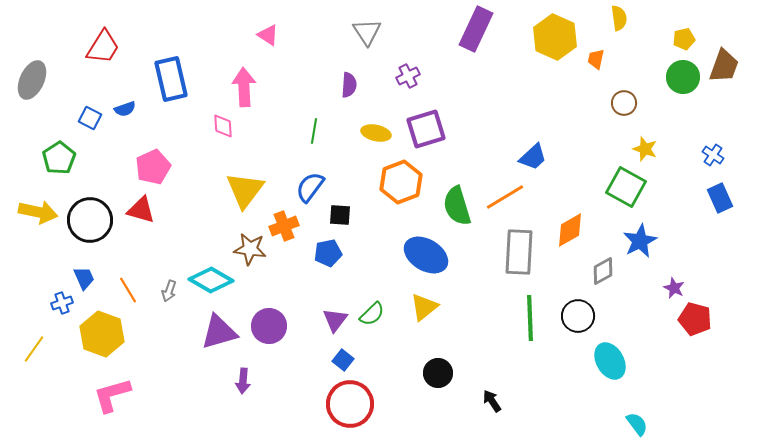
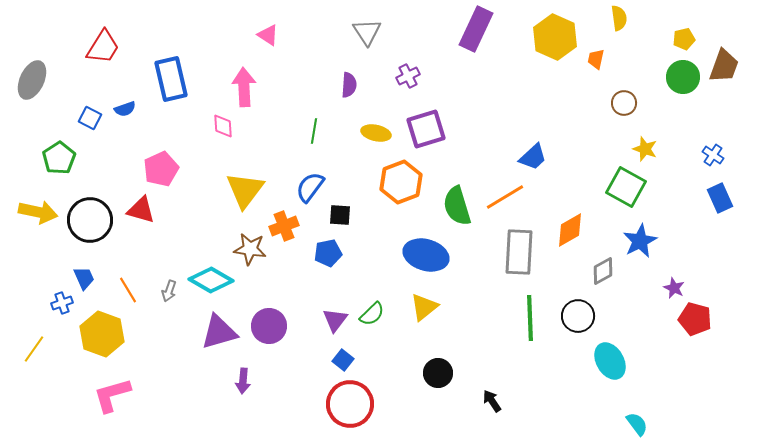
pink pentagon at (153, 167): moved 8 px right, 2 px down
blue ellipse at (426, 255): rotated 15 degrees counterclockwise
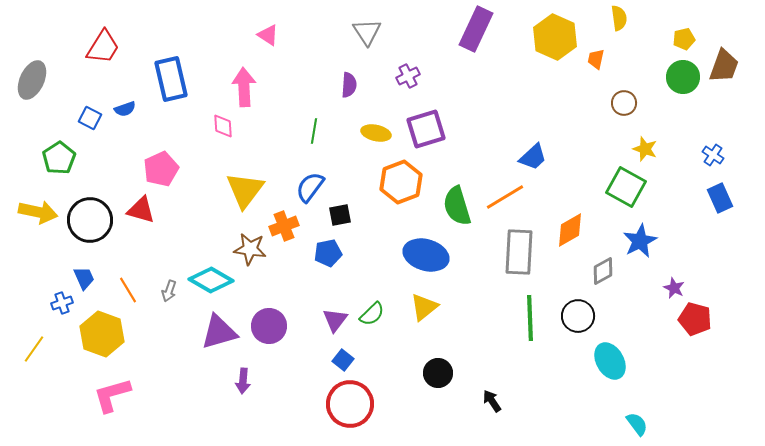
black square at (340, 215): rotated 15 degrees counterclockwise
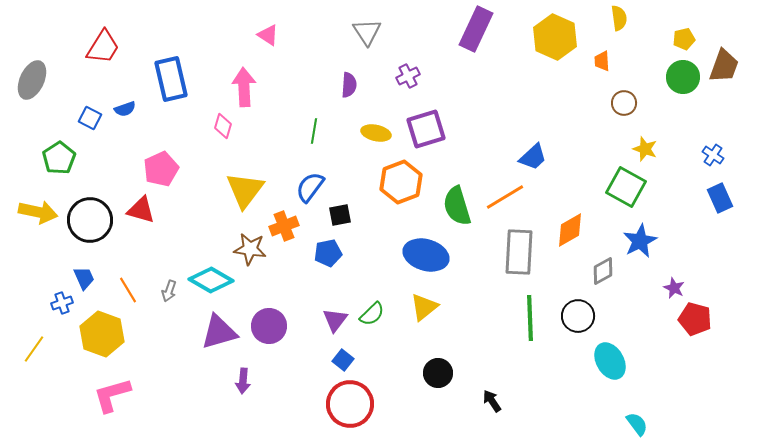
orange trapezoid at (596, 59): moved 6 px right, 2 px down; rotated 15 degrees counterclockwise
pink diamond at (223, 126): rotated 20 degrees clockwise
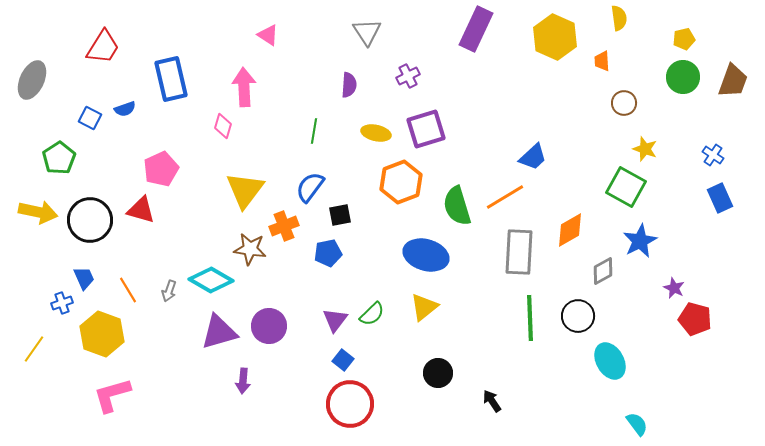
brown trapezoid at (724, 66): moved 9 px right, 15 px down
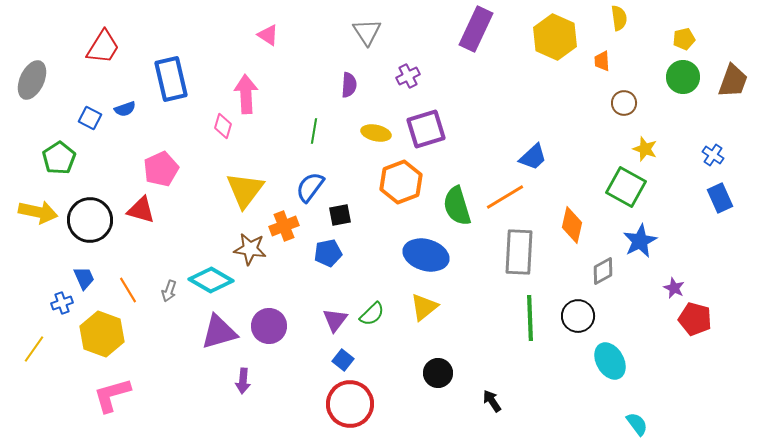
pink arrow at (244, 87): moved 2 px right, 7 px down
orange diamond at (570, 230): moved 2 px right, 5 px up; rotated 48 degrees counterclockwise
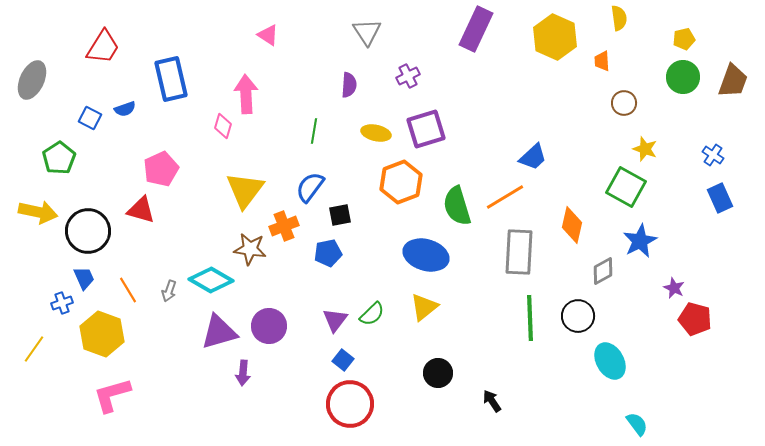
black circle at (90, 220): moved 2 px left, 11 px down
purple arrow at (243, 381): moved 8 px up
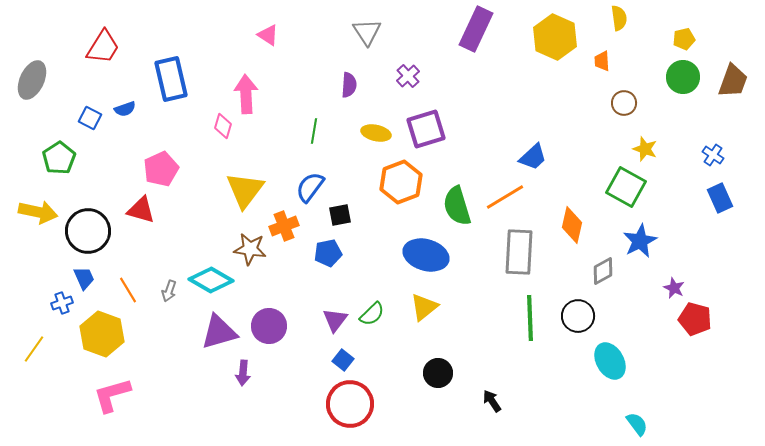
purple cross at (408, 76): rotated 15 degrees counterclockwise
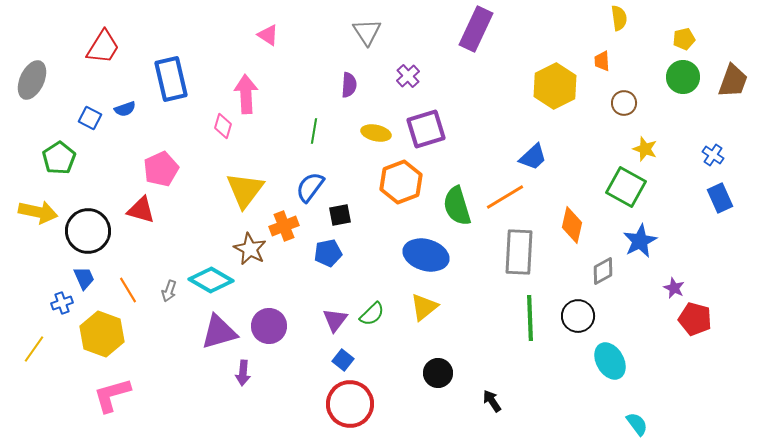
yellow hexagon at (555, 37): moved 49 px down; rotated 9 degrees clockwise
brown star at (250, 249): rotated 20 degrees clockwise
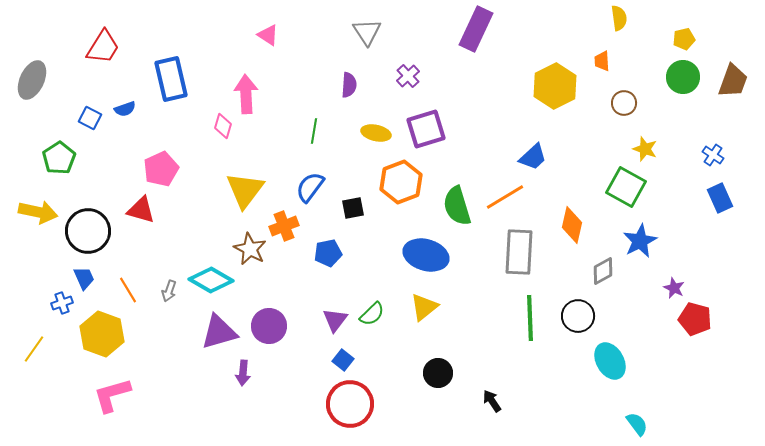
black square at (340, 215): moved 13 px right, 7 px up
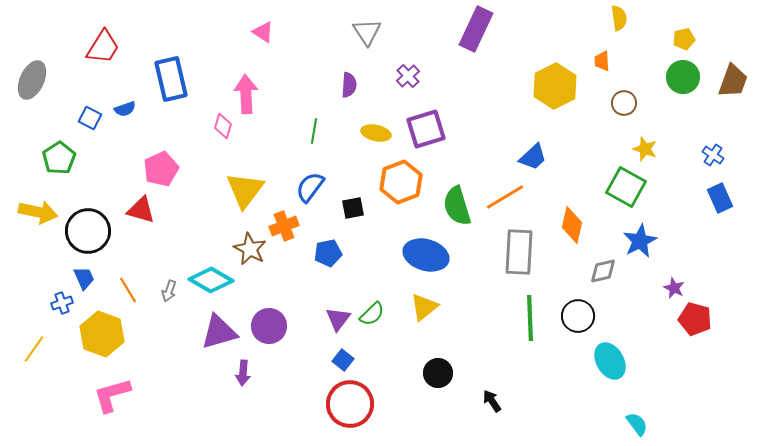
pink triangle at (268, 35): moved 5 px left, 3 px up
gray diamond at (603, 271): rotated 16 degrees clockwise
purple triangle at (335, 320): moved 3 px right, 1 px up
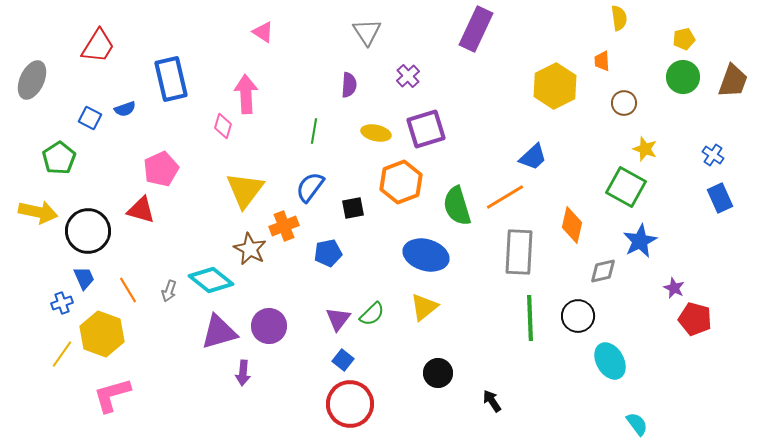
red trapezoid at (103, 47): moved 5 px left, 1 px up
cyan diamond at (211, 280): rotated 9 degrees clockwise
yellow line at (34, 349): moved 28 px right, 5 px down
